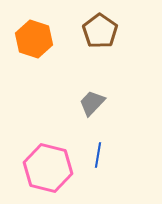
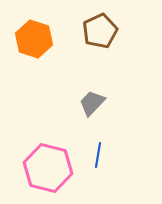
brown pentagon: rotated 12 degrees clockwise
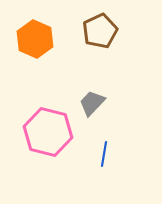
orange hexagon: moved 1 px right; rotated 6 degrees clockwise
blue line: moved 6 px right, 1 px up
pink hexagon: moved 36 px up
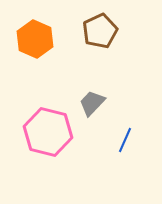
blue line: moved 21 px right, 14 px up; rotated 15 degrees clockwise
